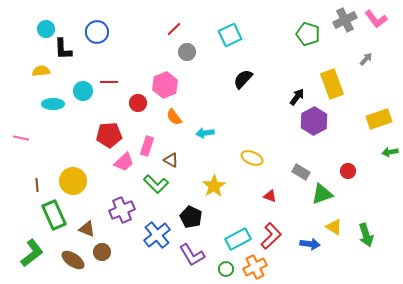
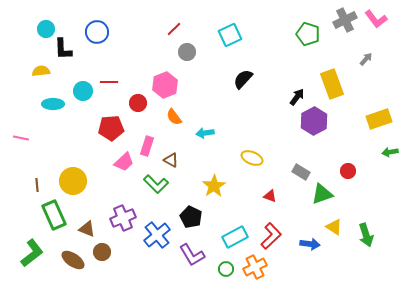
red pentagon at (109, 135): moved 2 px right, 7 px up
purple cross at (122, 210): moved 1 px right, 8 px down
cyan rectangle at (238, 239): moved 3 px left, 2 px up
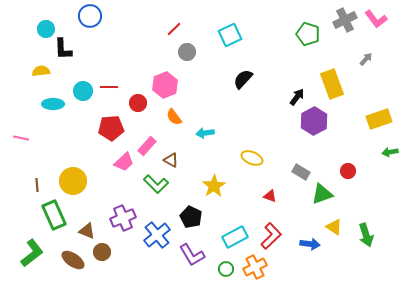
blue circle at (97, 32): moved 7 px left, 16 px up
red line at (109, 82): moved 5 px down
pink rectangle at (147, 146): rotated 24 degrees clockwise
brown triangle at (87, 229): moved 2 px down
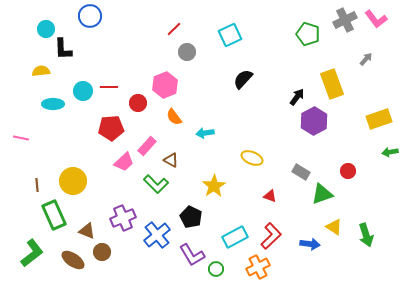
orange cross at (255, 267): moved 3 px right
green circle at (226, 269): moved 10 px left
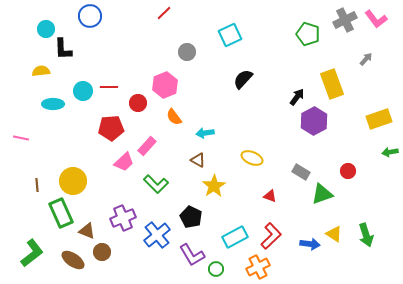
red line at (174, 29): moved 10 px left, 16 px up
brown triangle at (171, 160): moved 27 px right
green rectangle at (54, 215): moved 7 px right, 2 px up
yellow triangle at (334, 227): moved 7 px down
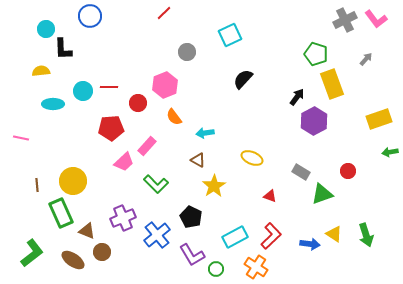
green pentagon at (308, 34): moved 8 px right, 20 px down
orange cross at (258, 267): moved 2 px left; rotated 30 degrees counterclockwise
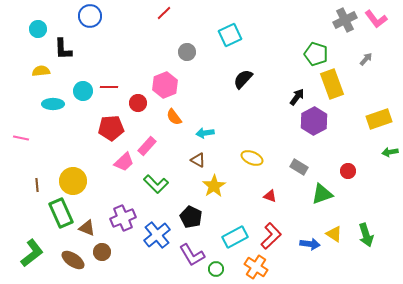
cyan circle at (46, 29): moved 8 px left
gray rectangle at (301, 172): moved 2 px left, 5 px up
brown triangle at (87, 231): moved 3 px up
